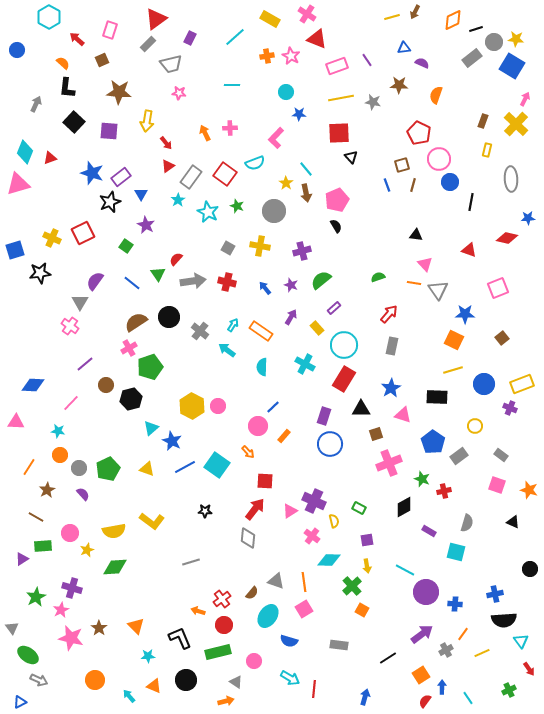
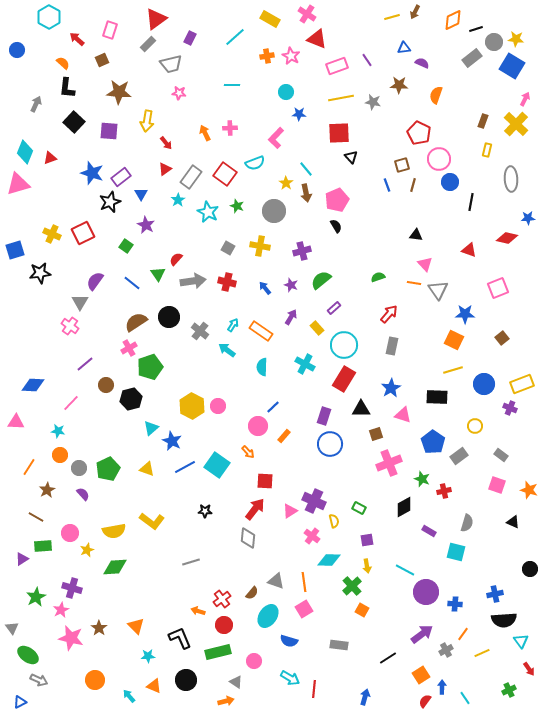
red triangle at (168, 166): moved 3 px left, 3 px down
yellow cross at (52, 238): moved 4 px up
cyan line at (468, 698): moved 3 px left
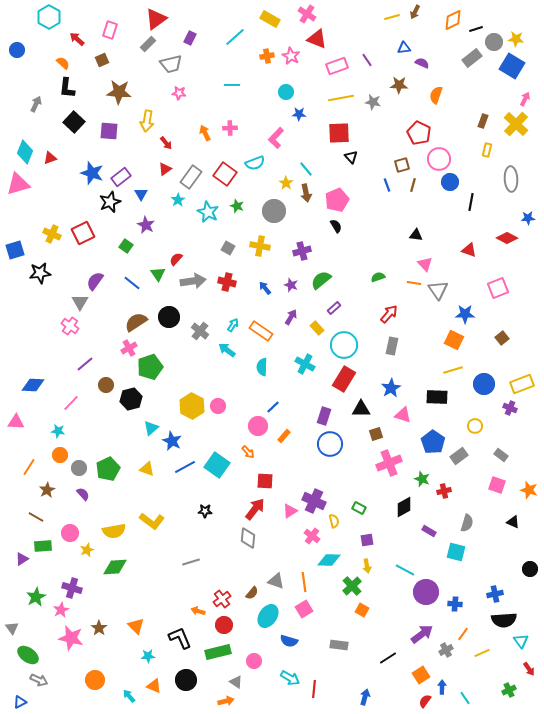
red diamond at (507, 238): rotated 15 degrees clockwise
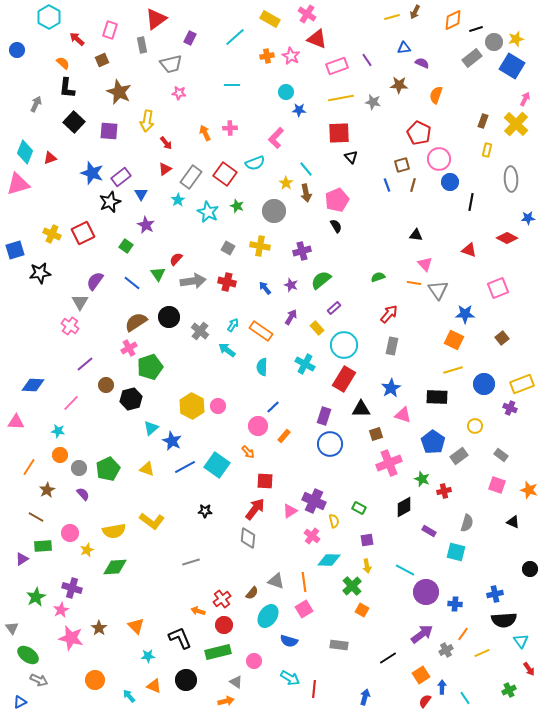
yellow star at (516, 39): rotated 21 degrees counterclockwise
gray rectangle at (148, 44): moved 6 px left, 1 px down; rotated 56 degrees counterclockwise
brown star at (119, 92): rotated 20 degrees clockwise
blue star at (299, 114): moved 4 px up
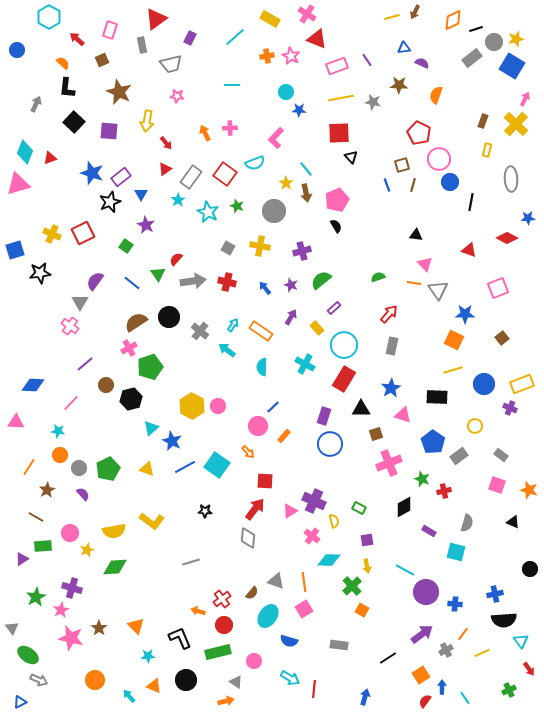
pink star at (179, 93): moved 2 px left, 3 px down
